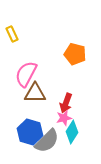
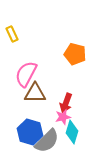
pink star: moved 1 px left, 1 px up
cyan diamond: rotated 15 degrees counterclockwise
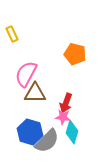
pink star: rotated 21 degrees clockwise
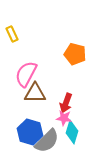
pink star: moved 1 px right, 1 px down
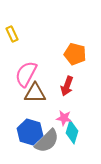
red arrow: moved 1 px right, 17 px up
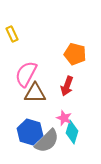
pink star: rotated 14 degrees clockwise
